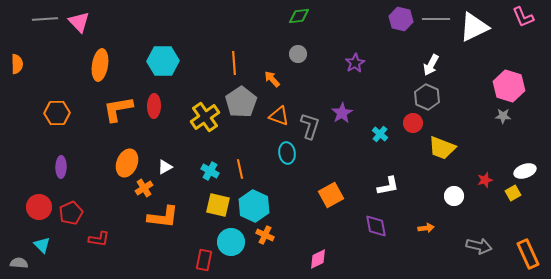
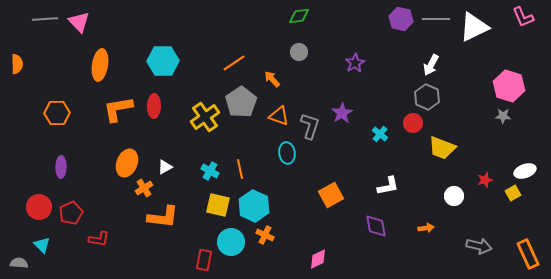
gray circle at (298, 54): moved 1 px right, 2 px up
orange line at (234, 63): rotated 60 degrees clockwise
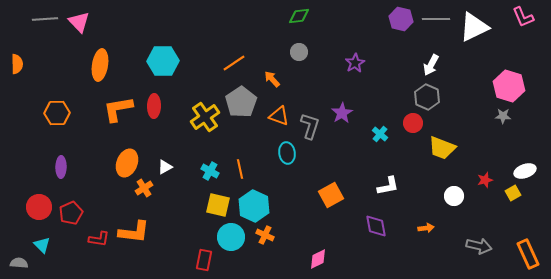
orange L-shape at (163, 217): moved 29 px left, 15 px down
cyan circle at (231, 242): moved 5 px up
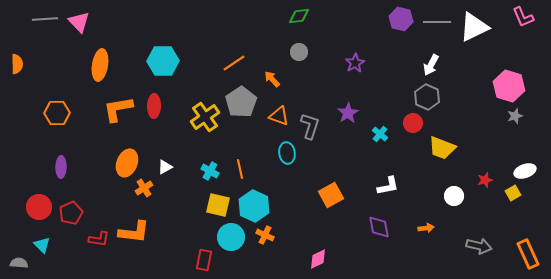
gray line at (436, 19): moved 1 px right, 3 px down
purple star at (342, 113): moved 6 px right
gray star at (503, 116): moved 12 px right; rotated 21 degrees counterclockwise
purple diamond at (376, 226): moved 3 px right, 1 px down
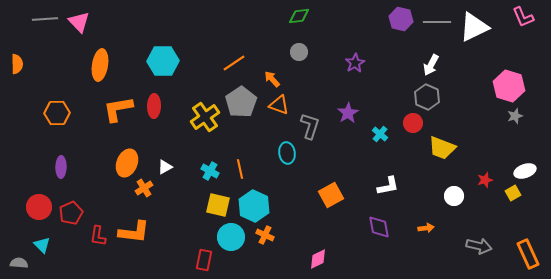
orange triangle at (279, 116): moved 11 px up
red L-shape at (99, 239): moved 1 px left, 3 px up; rotated 90 degrees clockwise
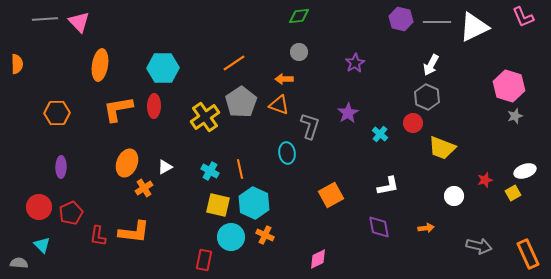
cyan hexagon at (163, 61): moved 7 px down
orange arrow at (272, 79): moved 12 px right; rotated 48 degrees counterclockwise
cyan hexagon at (254, 206): moved 3 px up
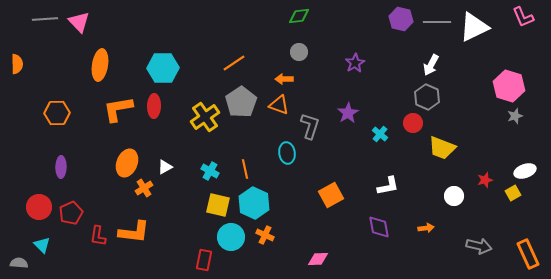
orange line at (240, 169): moved 5 px right
pink diamond at (318, 259): rotated 25 degrees clockwise
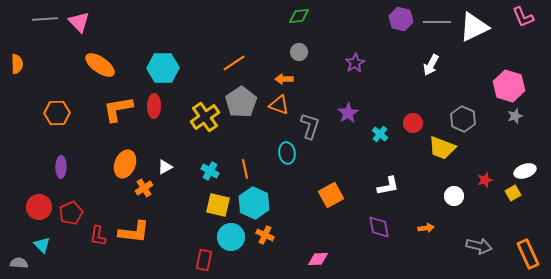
orange ellipse at (100, 65): rotated 64 degrees counterclockwise
gray hexagon at (427, 97): moved 36 px right, 22 px down
orange ellipse at (127, 163): moved 2 px left, 1 px down
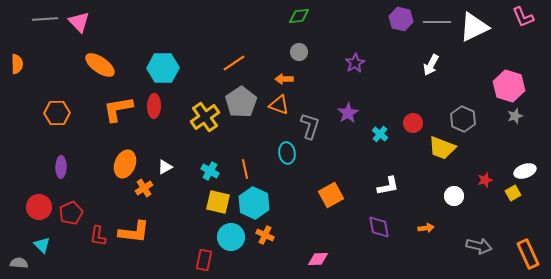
yellow square at (218, 205): moved 3 px up
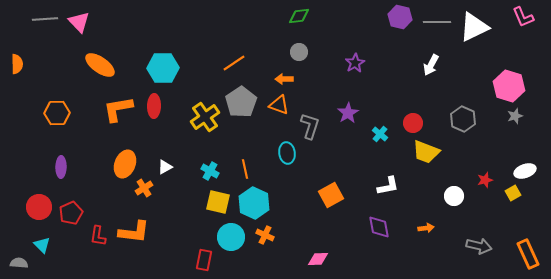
purple hexagon at (401, 19): moved 1 px left, 2 px up
yellow trapezoid at (442, 148): moved 16 px left, 4 px down
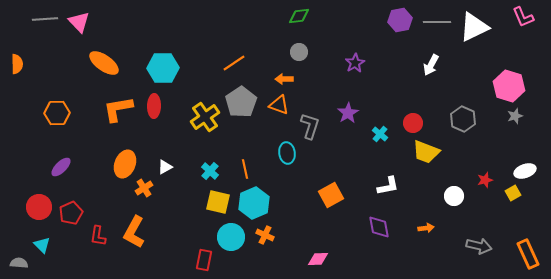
purple hexagon at (400, 17): moved 3 px down; rotated 25 degrees counterclockwise
orange ellipse at (100, 65): moved 4 px right, 2 px up
purple ellipse at (61, 167): rotated 45 degrees clockwise
cyan cross at (210, 171): rotated 12 degrees clockwise
cyan hexagon at (254, 203): rotated 12 degrees clockwise
orange L-shape at (134, 232): rotated 112 degrees clockwise
